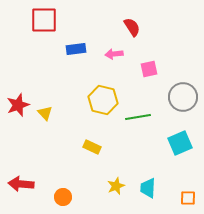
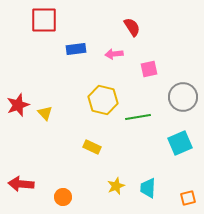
orange square: rotated 14 degrees counterclockwise
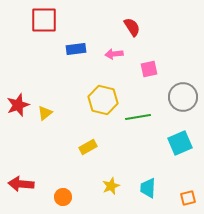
yellow triangle: rotated 35 degrees clockwise
yellow rectangle: moved 4 px left; rotated 54 degrees counterclockwise
yellow star: moved 5 px left
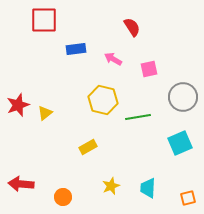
pink arrow: moved 1 px left, 5 px down; rotated 36 degrees clockwise
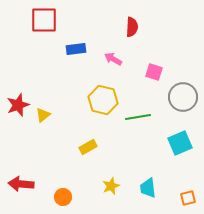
red semicircle: rotated 36 degrees clockwise
pink square: moved 5 px right, 3 px down; rotated 30 degrees clockwise
yellow triangle: moved 2 px left, 2 px down
cyan trapezoid: rotated 10 degrees counterclockwise
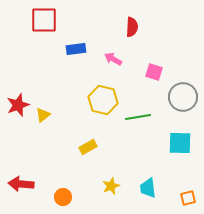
cyan square: rotated 25 degrees clockwise
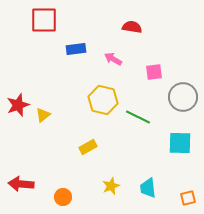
red semicircle: rotated 84 degrees counterclockwise
pink square: rotated 24 degrees counterclockwise
green line: rotated 35 degrees clockwise
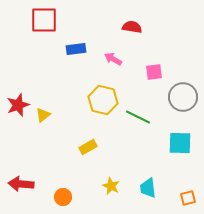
yellow star: rotated 24 degrees counterclockwise
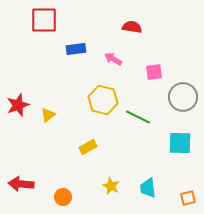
yellow triangle: moved 5 px right
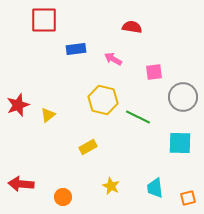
cyan trapezoid: moved 7 px right
